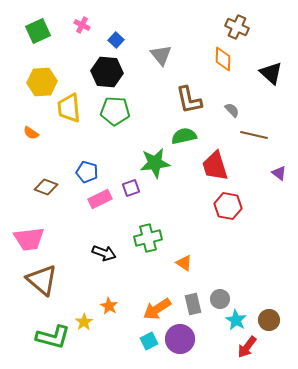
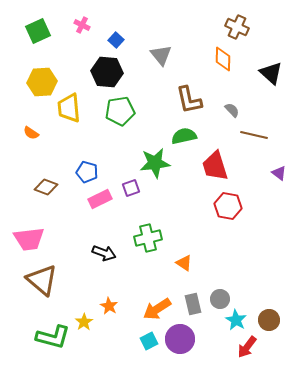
green pentagon: moved 5 px right; rotated 12 degrees counterclockwise
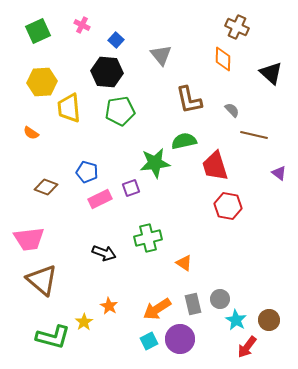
green semicircle: moved 5 px down
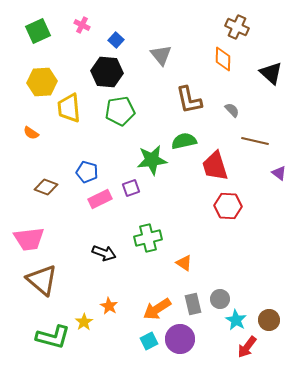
brown line: moved 1 px right, 6 px down
green star: moved 3 px left, 3 px up
red hexagon: rotated 8 degrees counterclockwise
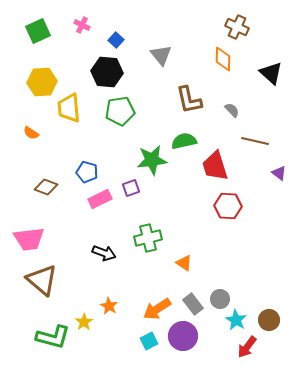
gray rectangle: rotated 25 degrees counterclockwise
purple circle: moved 3 px right, 3 px up
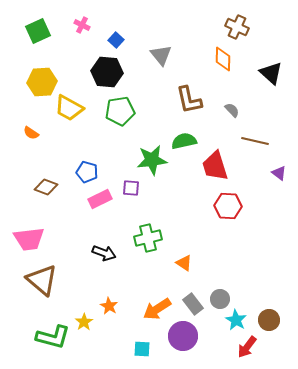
yellow trapezoid: rotated 56 degrees counterclockwise
purple square: rotated 24 degrees clockwise
cyan square: moved 7 px left, 8 px down; rotated 30 degrees clockwise
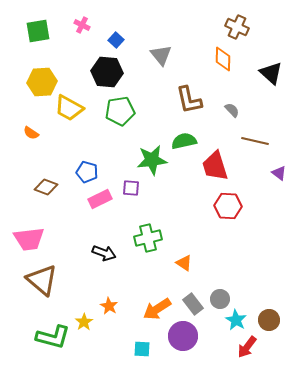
green square: rotated 15 degrees clockwise
